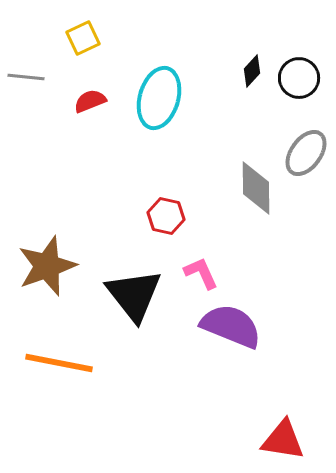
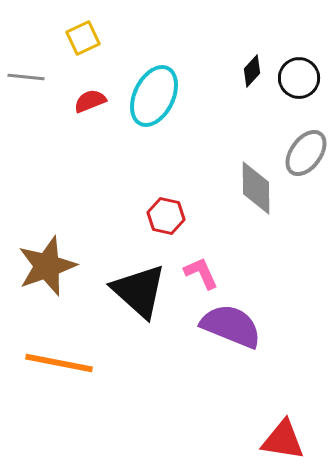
cyan ellipse: moved 5 px left, 2 px up; rotated 10 degrees clockwise
black triangle: moved 5 px right, 4 px up; rotated 10 degrees counterclockwise
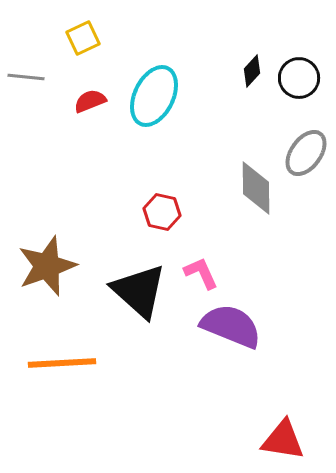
red hexagon: moved 4 px left, 4 px up
orange line: moved 3 px right; rotated 14 degrees counterclockwise
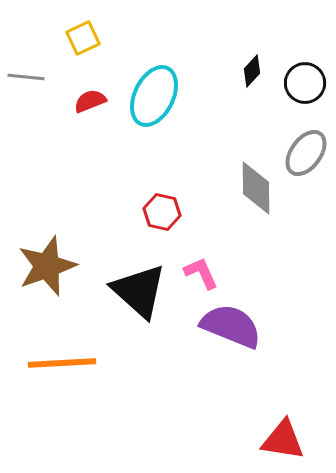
black circle: moved 6 px right, 5 px down
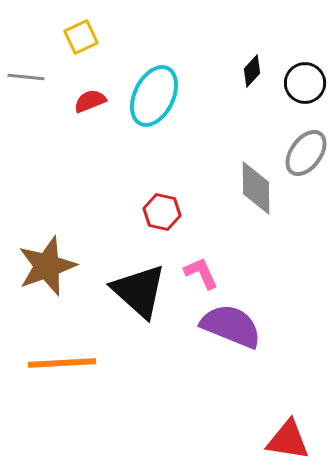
yellow square: moved 2 px left, 1 px up
red triangle: moved 5 px right
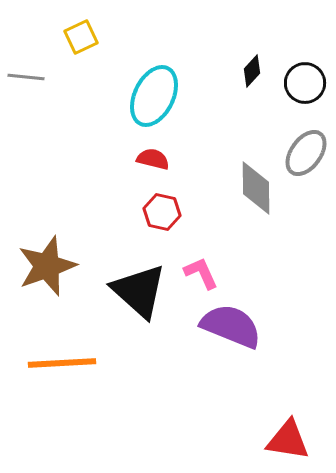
red semicircle: moved 63 px right, 58 px down; rotated 36 degrees clockwise
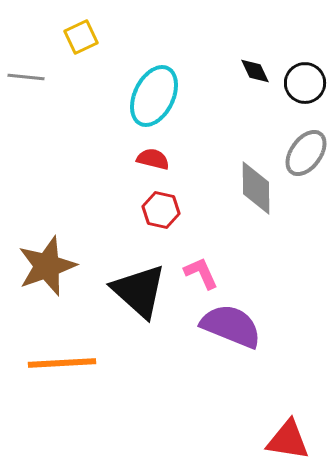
black diamond: moved 3 px right; rotated 68 degrees counterclockwise
red hexagon: moved 1 px left, 2 px up
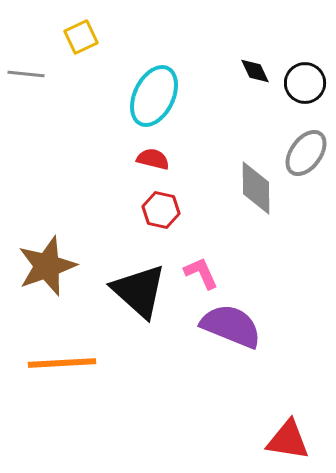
gray line: moved 3 px up
